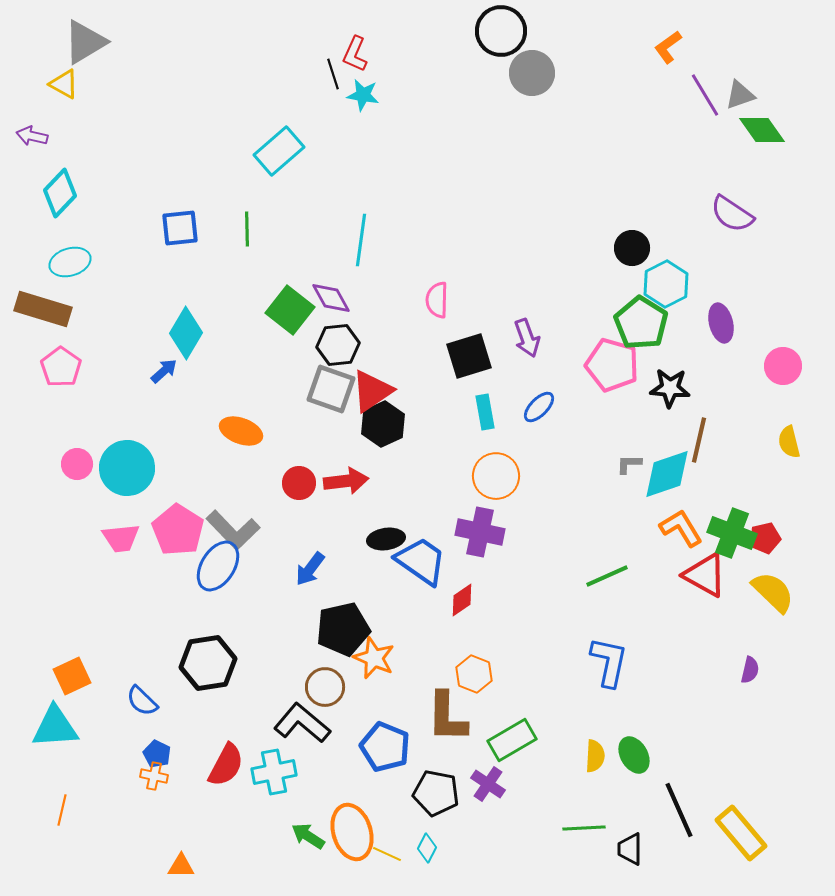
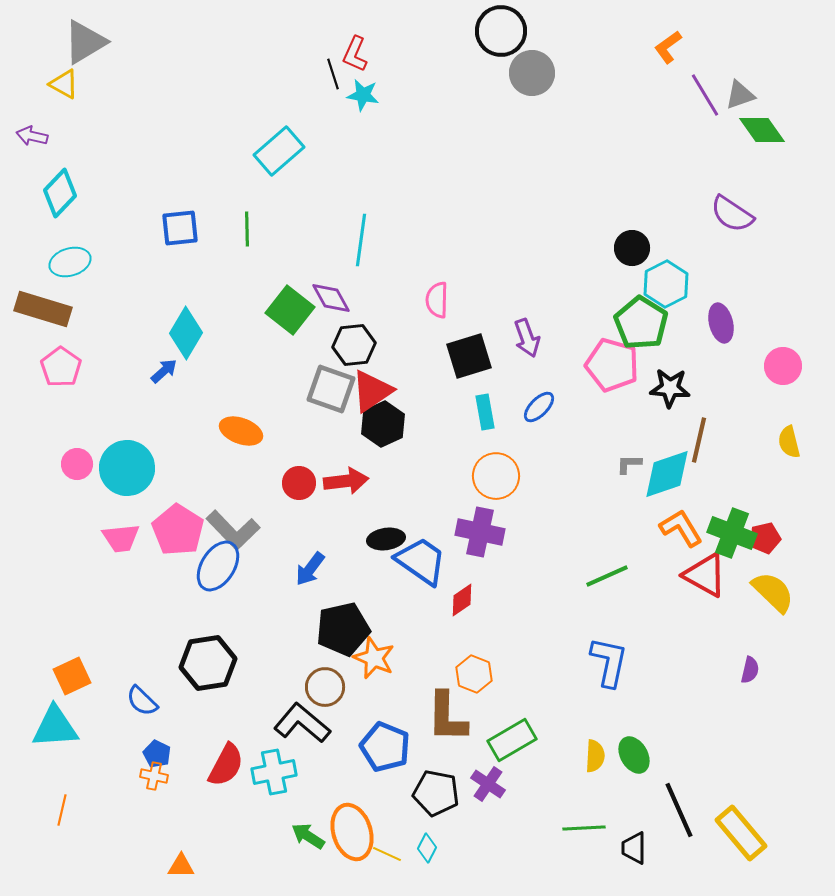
black hexagon at (338, 345): moved 16 px right
black trapezoid at (630, 849): moved 4 px right, 1 px up
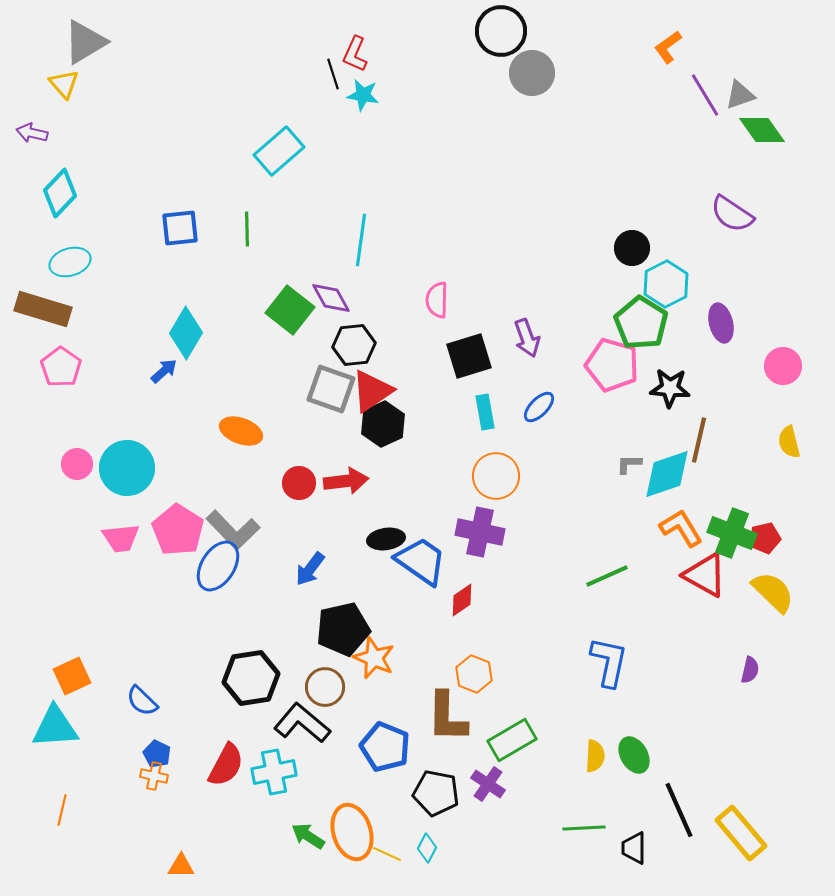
yellow triangle at (64, 84): rotated 20 degrees clockwise
purple arrow at (32, 136): moved 3 px up
black hexagon at (208, 663): moved 43 px right, 15 px down
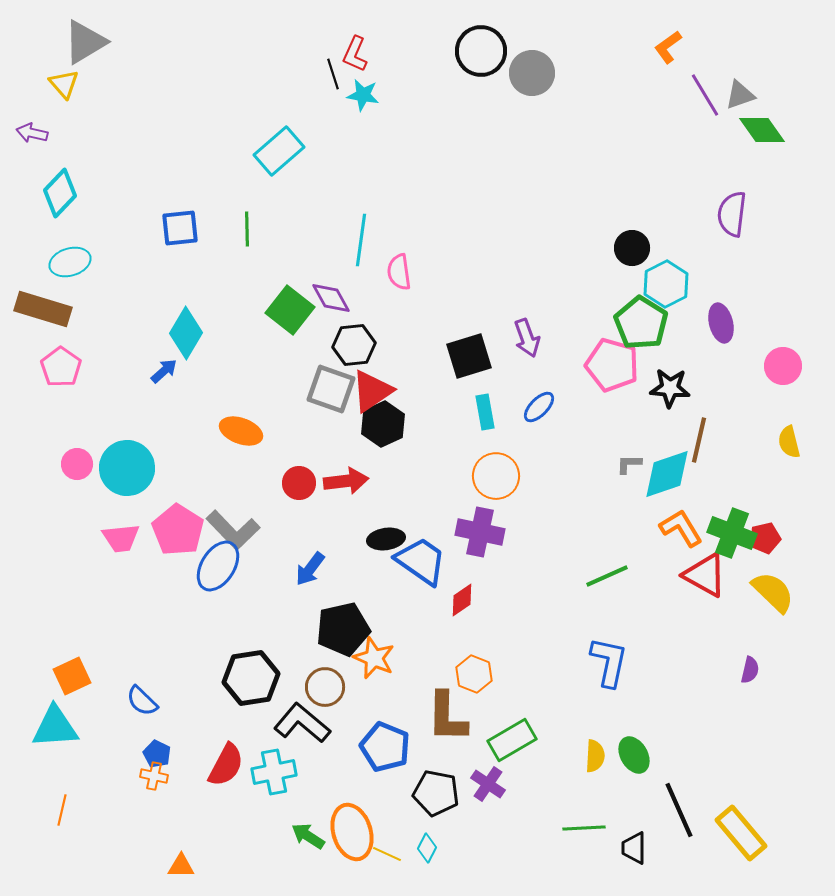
black circle at (501, 31): moved 20 px left, 20 px down
purple semicircle at (732, 214): rotated 63 degrees clockwise
pink semicircle at (437, 300): moved 38 px left, 28 px up; rotated 9 degrees counterclockwise
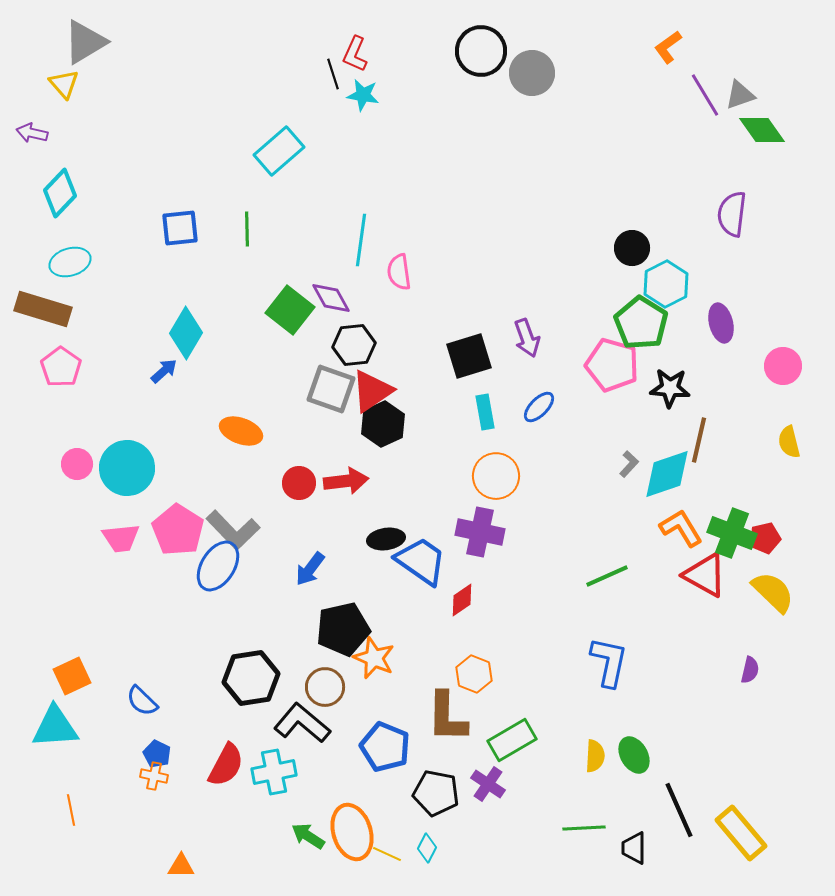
gray L-shape at (629, 464): rotated 132 degrees clockwise
orange line at (62, 810): moved 9 px right; rotated 24 degrees counterclockwise
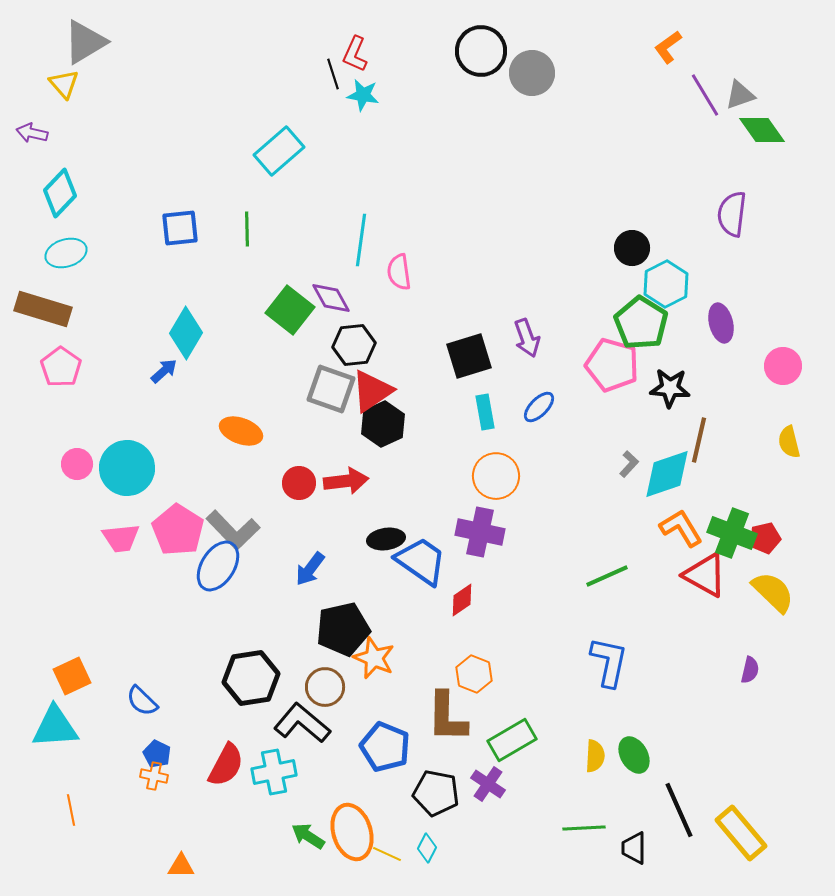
cyan ellipse at (70, 262): moved 4 px left, 9 px up
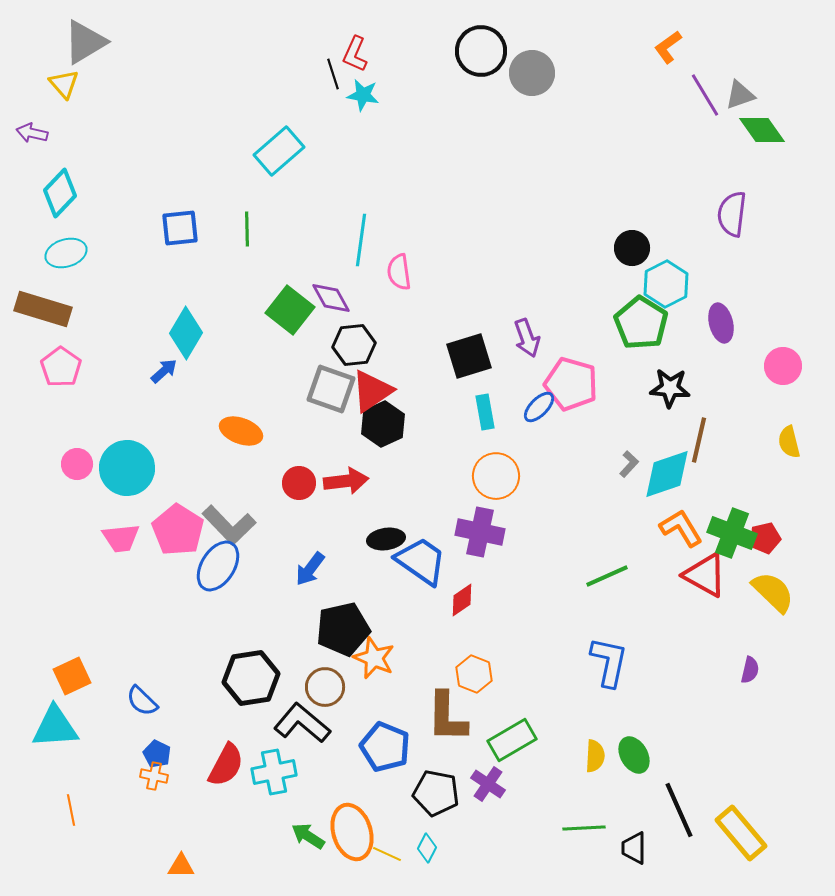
pink pentagon at (612, 365): moved 41 px left, 19 px down
gray L-shape at (233, 530): moved 4 px left, 5 px up
